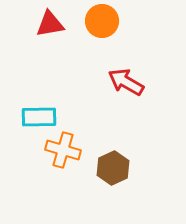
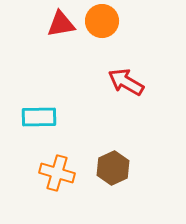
red triangle: moved 11 px right
orange cross: moved 6 px left, 23 px down
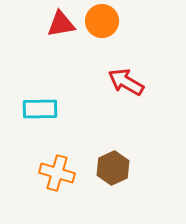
cyan rectangle: moved 1 px right, 8 px up
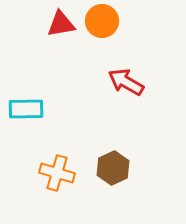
cyan rectangle: moved 14 px left
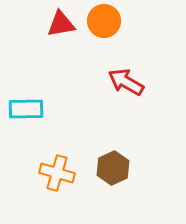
orange circle: moved 2 px right
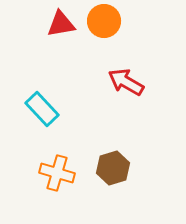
cyan rectangle: moved 16 px right; rotated 48 degrees clockwise
brown hexagon: rotated 8 degrees clockwise
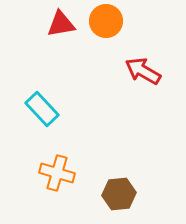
orange circle: moved 2 px right
red arrow: moved 17 px right, 11 px up
brown hexagon: moved 6 px right, 26 px down; rotated 12 degrees clockwise
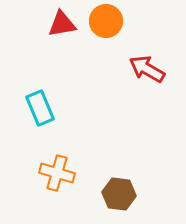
red triangle: moved 1 px right
red arrow: moved 4 px right, 2 px up
cyan rectangle: moved 2 px left, 1 px up; rotated 20 degrees clockwise
brown hexagon: rotated 12 degrees clockwise
